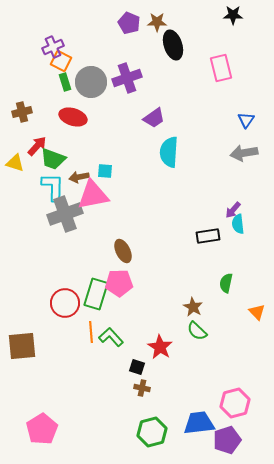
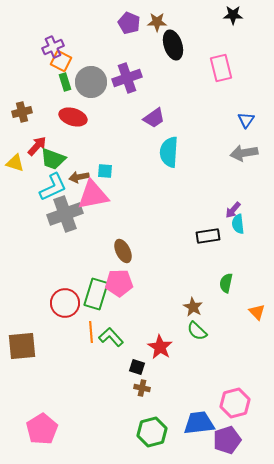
cyan L-shape at (53, 187): rotated 64 degrees clockwise
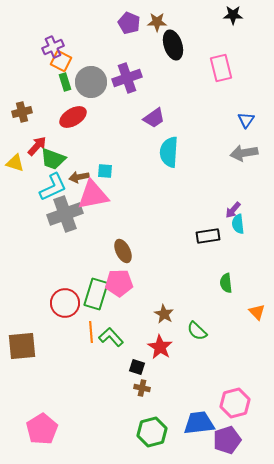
red ellipse at (73, 117): rotated 48 degrees counterclockwise
green semicircle at (226, 283): rotated 18 degrees counterclockwise
brown star at (193, 307): moved 29 px left, 7 px down
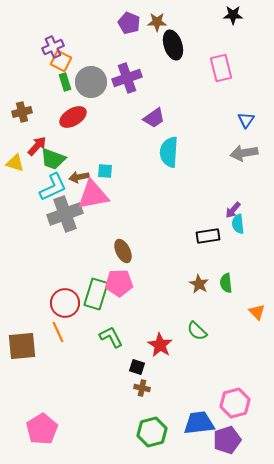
brown star at (164, 314): moved 35 px right, 30 px up
orange line at (91, 332): moved 33 px left; rotated 20 degrees counterclockwise
green L-shape at (111, 337): rotated 15 degrees clockwise
red star at (160, 347): moved 2 px up
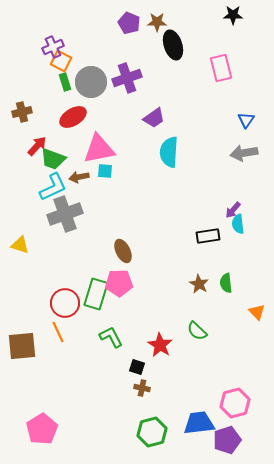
yellow triangle at (15, 163): moved 5 px right, 82 px down
pink triangle at (93, 195): moved 6 px right, 46 px up
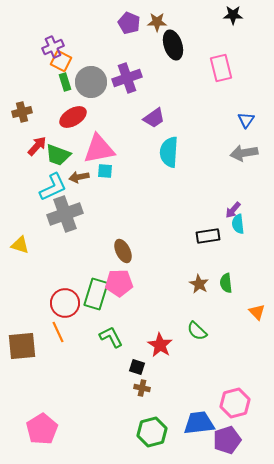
green trapezoid at (53, 159): moved 5 px right, 4 px up
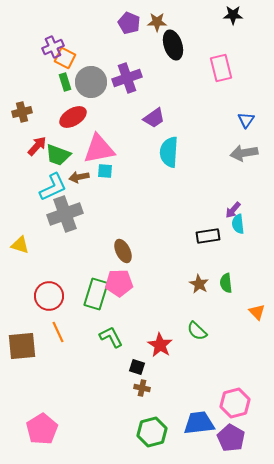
orange square at (61, 61): moved 4 px right, 3 px up
red circle at (65, 303): moved 16 px left, 7 px up
purple pentagon at (227, 440): moved 4 px right, 2 px up; rotated 24 degrees counterclockwise
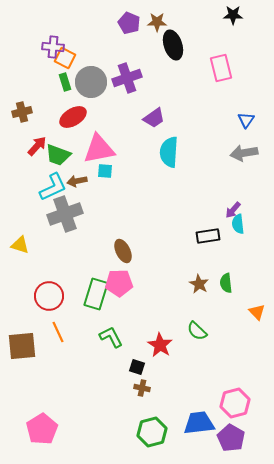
purple cross at (53, 47): rotated 30 degrees clockwise
brown arrow at (79, 177): moved 2 px left, 4 px down
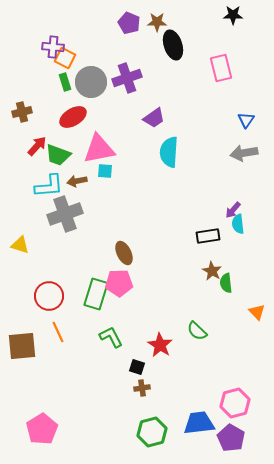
cyan L-shape at (53, 187): moved 4 px left, 1 px up; rotated 20 degrees clockwise
brown ellipse at (123, 251): moved 1 px right, 2 px down
brown star at (199, 284): moved 13 px right, 13 px up
brown cross at (142, 388): rotated 21 degrees counterclockwise
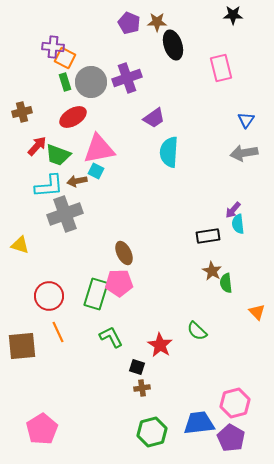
cyan square at (105, 171): moved 9 px left; rotated 21 degrees clockwise
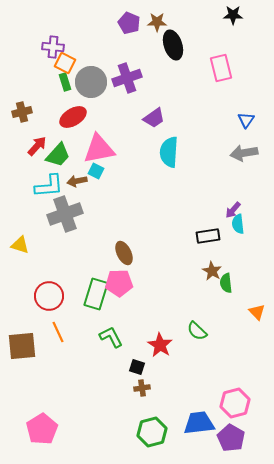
orange square at (65, 58): moved 5 px down
green trapezoid at (58, 155): rotated 68 degrees counterclockwise
